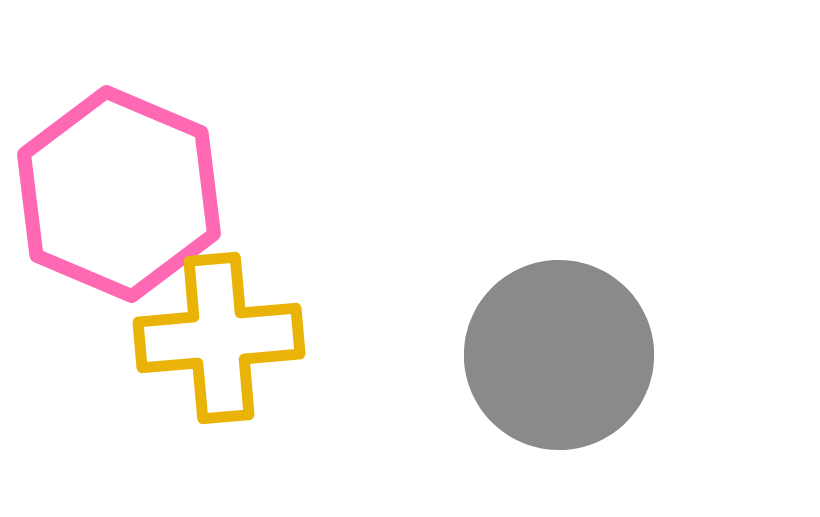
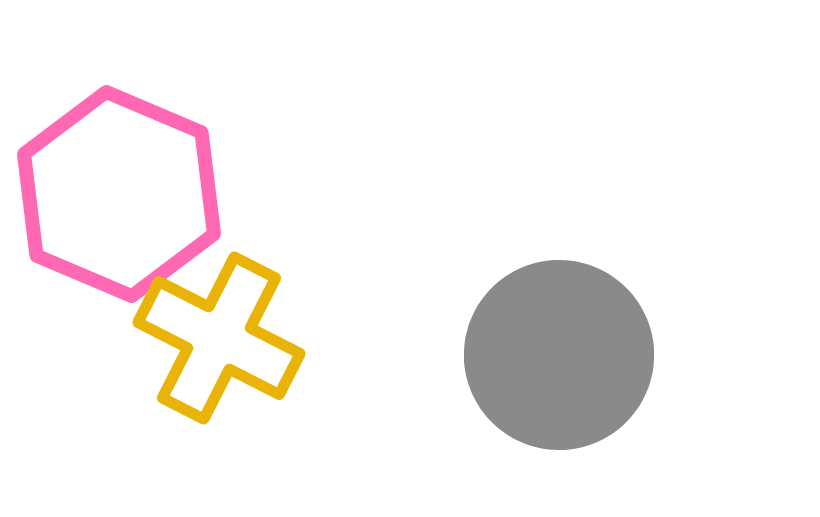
yellow cross: rotated 32 degrees clockwise
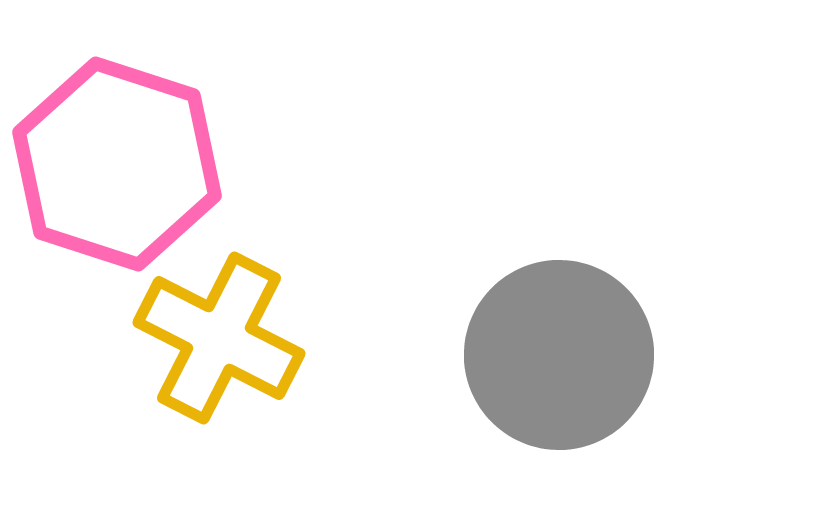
pink hexagon: moved 2 px left, 30 px up; rotated 5 degrees counterclockwise
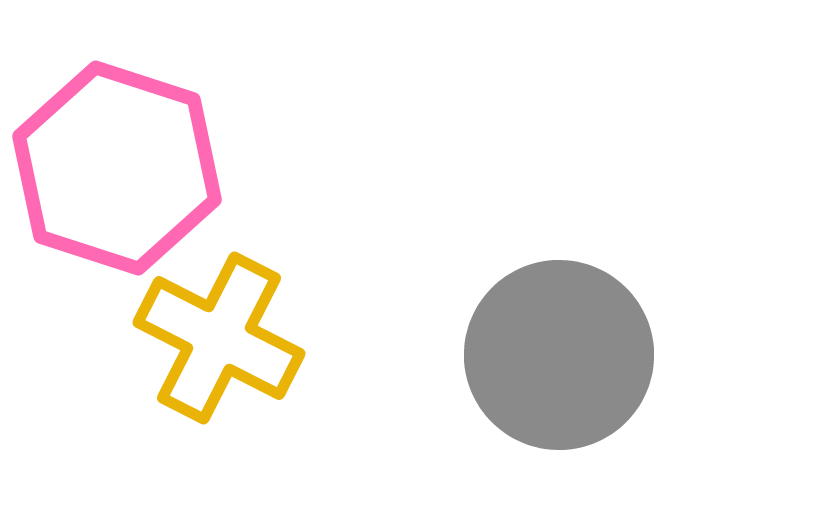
pink hexagon: moved 4 px down
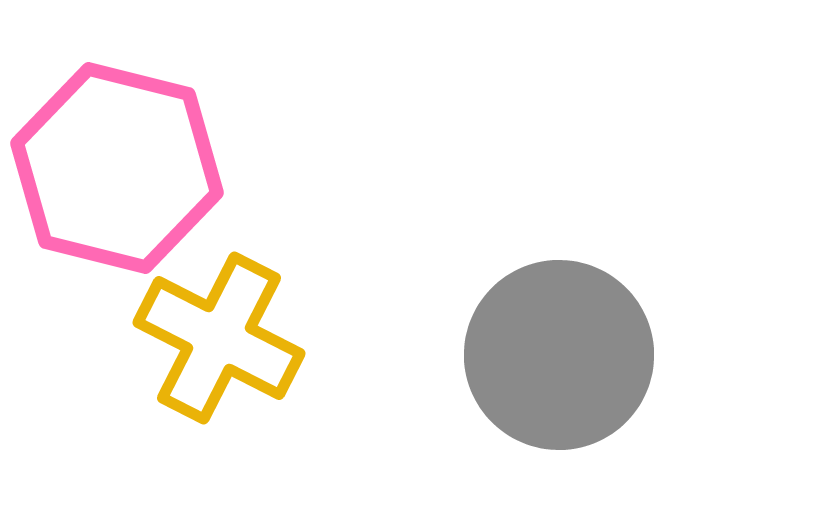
pink hexagon: rotated 4 degrees counterclockwise
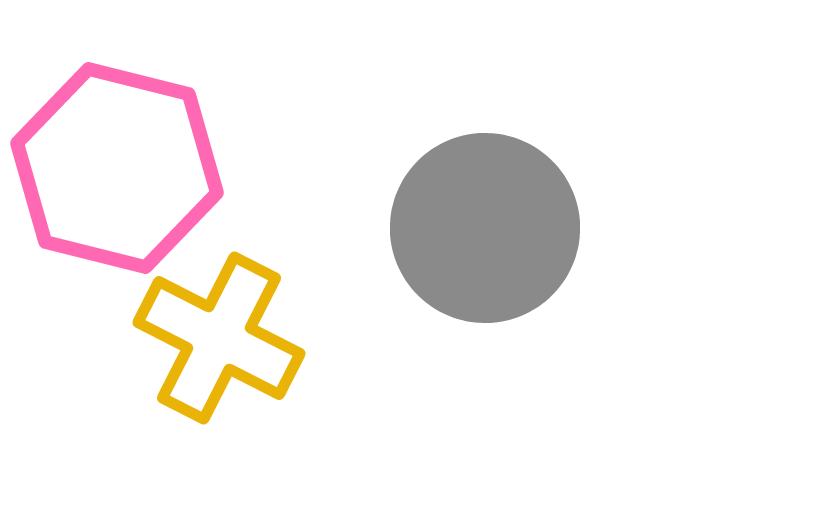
gray circle: moved 74 px left, 127 px up
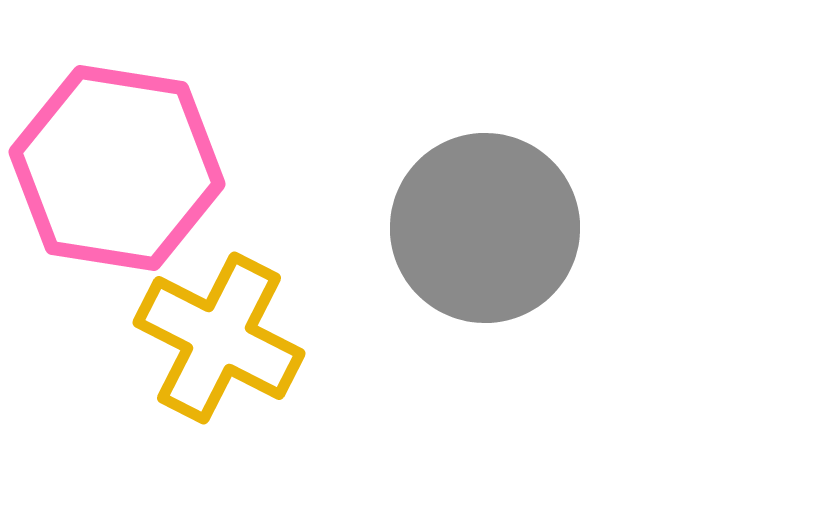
pink hexagon: rotated 5 degrees counterclockwise
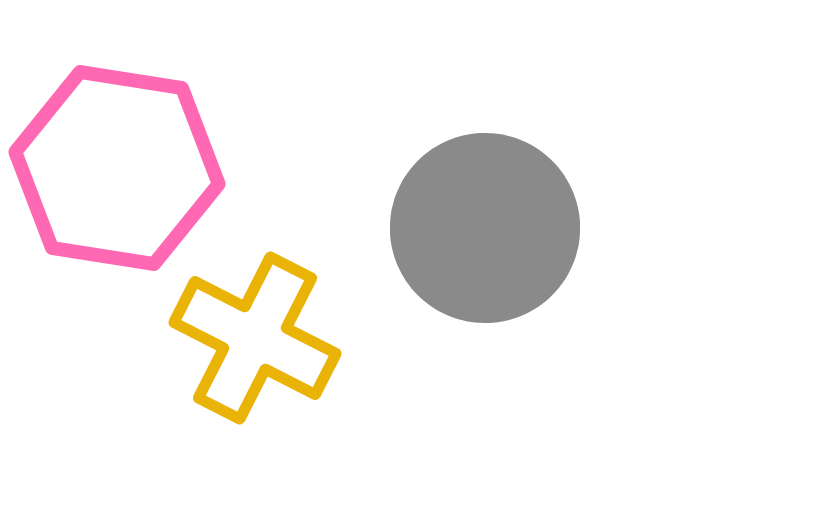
yellow cross: moved 36 px right
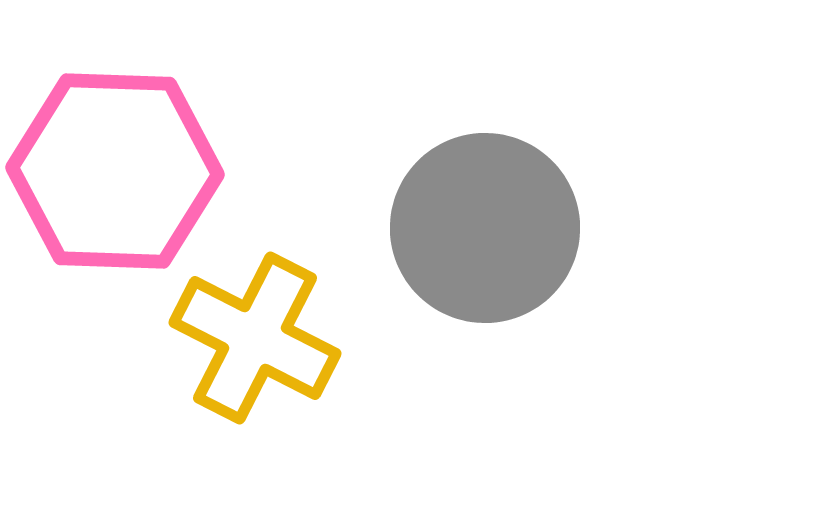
pink hexagon: moved 2 px left, 3 px down; rotated 7 degrees counterclockwise
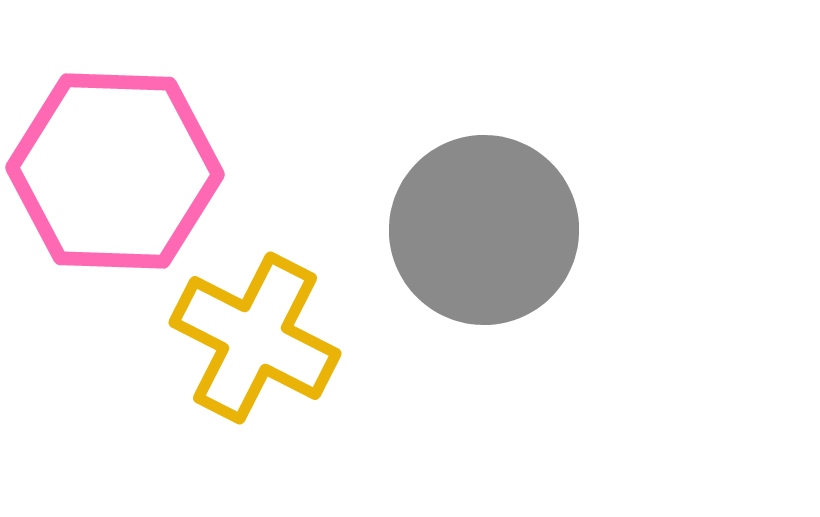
gray circle: moved 1 px left, 2 px down
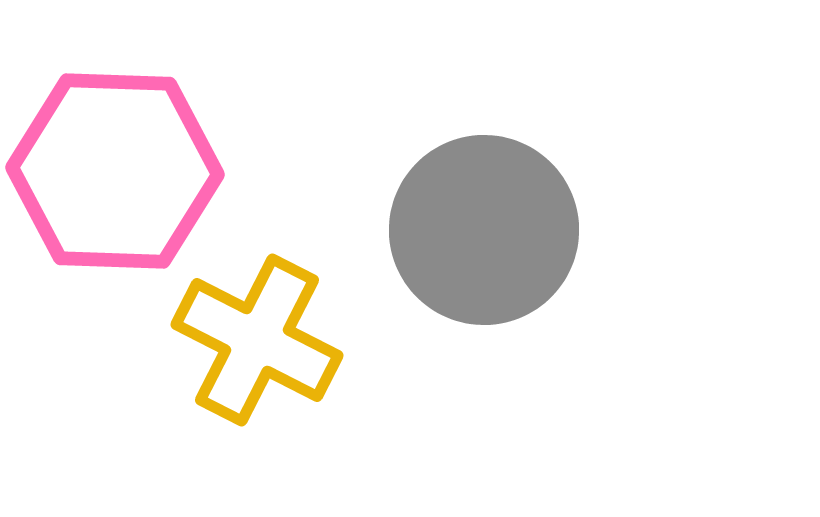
yellow cross: moved 2 px right, 2 px down
